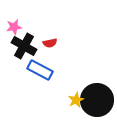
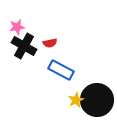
pink star: moved 3 px right
blue rectangle: moved 21 px right
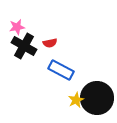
black circle: moved 2 px up
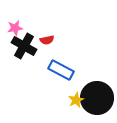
pink star: moved 2 px left, 1 px down
red semicircle: moved 3 px left, 3 px up
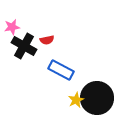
pink star: moved 3 px left, 1 px up
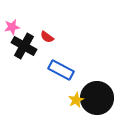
red semicircle: moved 3 px up; rotated 48 degrees clockwise
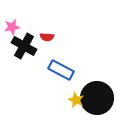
red semicircle: rotated 32 degrees counterclockwise
yellow star: rotated 21 degrees counterclockwise
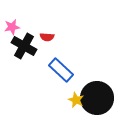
blue rectangle: rotated 15 degrees clockwise
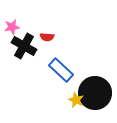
black circle: moved 2 px left, 5 px up
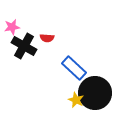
red semicircle: moved 1 px down
blue rectangle: moved 13 px right, 2 px up
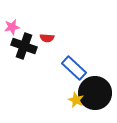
black cross: rotated 10 degrees counterclockwise
